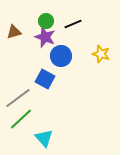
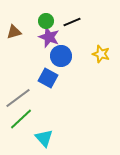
black line: moved 1 px left, 2 px up
purple star: moved 4 px right
blue square: moved 3 px right, 1 px up
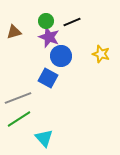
gray line: rotated 16 degrees clockwise
green line: moved 2 px left; rotated 10 degrees clockwise
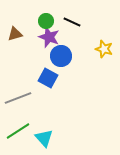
black line: rotated 48 degrees clockwise
brown triangle: moved 1 px right, 2 px down
yellow star: moved 3 px right, 5 px up
green line: moved 1 px left, 12 px down
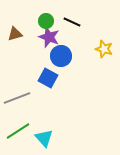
gray line: moved 1 px left
